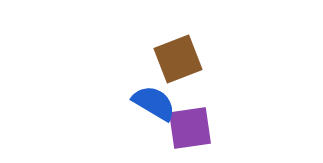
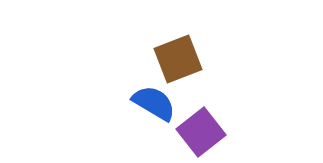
purple square: moved 11 px right, 4 px down; rotated 30 degrees counterclockwise
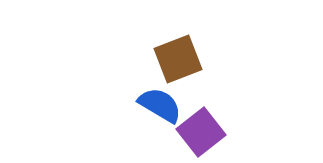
blue semicircle: moved 6 px right, 2 px down
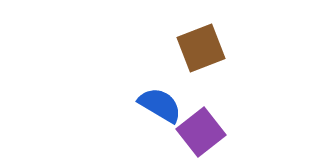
brown square: moved 23 px right, 11 px up
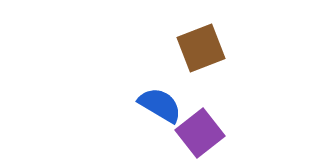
purple square: moved 1 px left, 1 px down
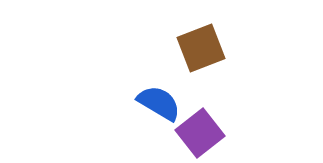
blue semicircle: moved 1 px left, 2 px up
